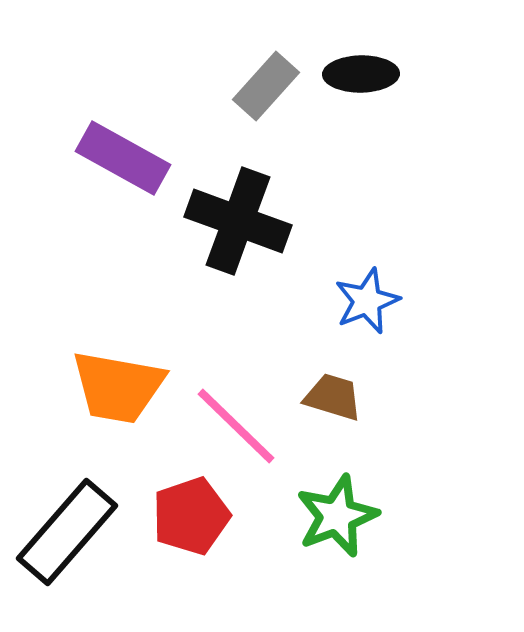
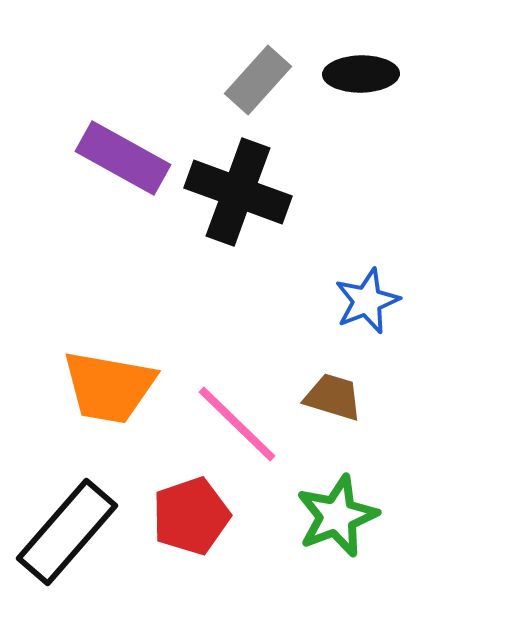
gray rectangle: moved 8 px left, 6 px up
black cross: moved 29 px up
orange trapezoid: moved 9 px left
pink line: moved 1 px right, 2 px up
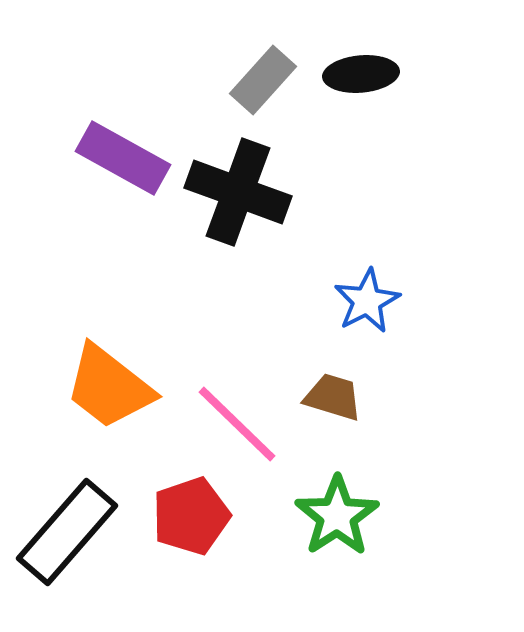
black ellipse: rotated 4 degrees counterclockwise
gray rectangle: moved 5 px right
blue star: rotated 6 degrees counterclockwise
orange trapezoid: rotated 28 degrees clockwise
green star: rotated 12 degrees counterclockwise
